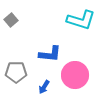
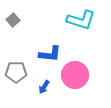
gray square: moved 2 px right
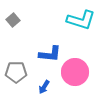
pink circle: moved 3 px up
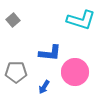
blue L-shape: moved 1 px up
